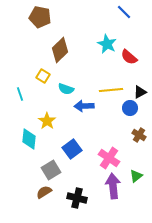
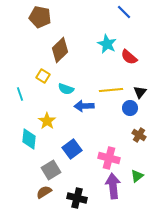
black triangle: rotated 24 degrees counterclockwise
pink cross: rotated 20 degrees counterclockwise
green triangle: moved 1 px right
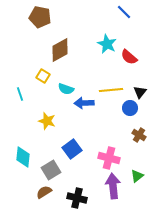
brown diamond: rotated 15 degrees clockwise
blue arrow: moved 3 px up
yellow star: rotated 18 degrees counterclockwise
cyan diamond: moved 6 px left, 18 px down
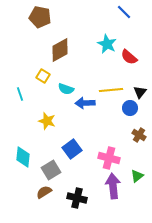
blue arrow: moved 1 px right
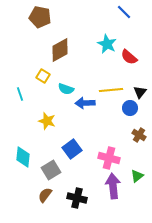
brown semicircle: moved 1 px right, 3 px down; rotated 21 degrees counterclockwise
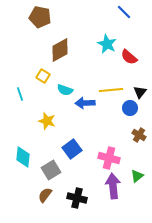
cyan semicircle: moved 1 px left, 1 px down
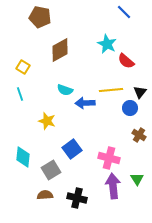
red semicircle: moved 3 px left, 4 px down
yellow square: moved 20 px left, 9 px up
green triangle: moved 3 px down; rotated 24 degrees counterclockwise
brown semicircle: rotated 49 degrees clockwise
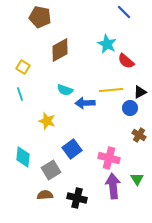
black triangle: rotated 24 degrees clockwise
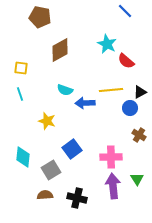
blue line: moved 1 px right, 1 px up
yellow square: moved 2 px left, 1 px down; rotated 24 degrees counterclockwise
pink cross: moved 2 px right, 1 px up; rotated 15 degrees counterclockwise
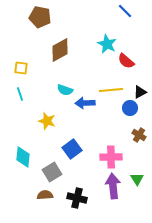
gray square: moved 1 px right, 2 px down
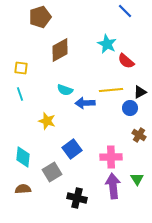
brown pentagon: rotated 30 degrees counterclockwise
brown semicircle: moved 22 px left, 6 px up
